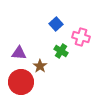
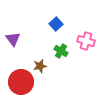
pink cross: moved 5 px right, 4 px down
purple triangle: moved 6 px left, 14 px up; rotated 49 degrees clockwise
brown star: rotated 24 degrees clockwise
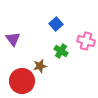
red circle: moved 1 px right, 1 px up
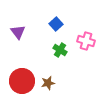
purple triangle: moved 5 px right, 7 px up
green cross: moved 1 px left, 1 px up
brown star: moved 8 px right, 17 px down
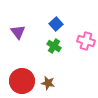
green cross: moved 6 px left, 4 px up
brown star: rotated 24 degrees clockwise
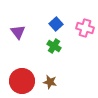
pink cross: moved 1 px left, 13 px up
brown star: moved 2 px right, 1 px up
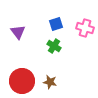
blue square: rotated 24 degrees clockwise
